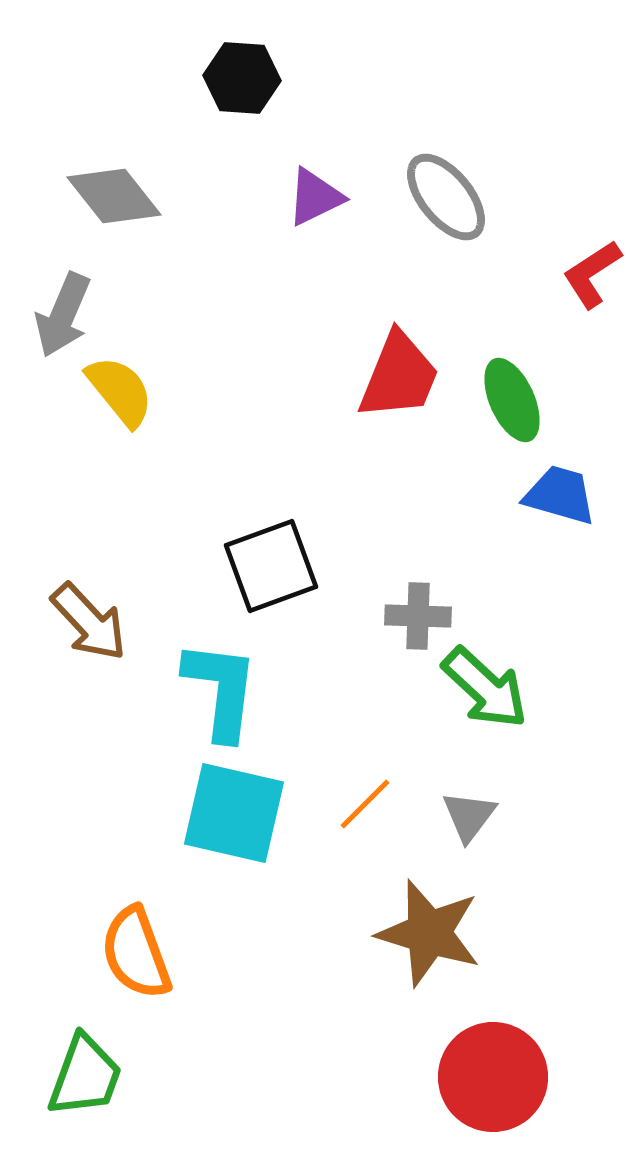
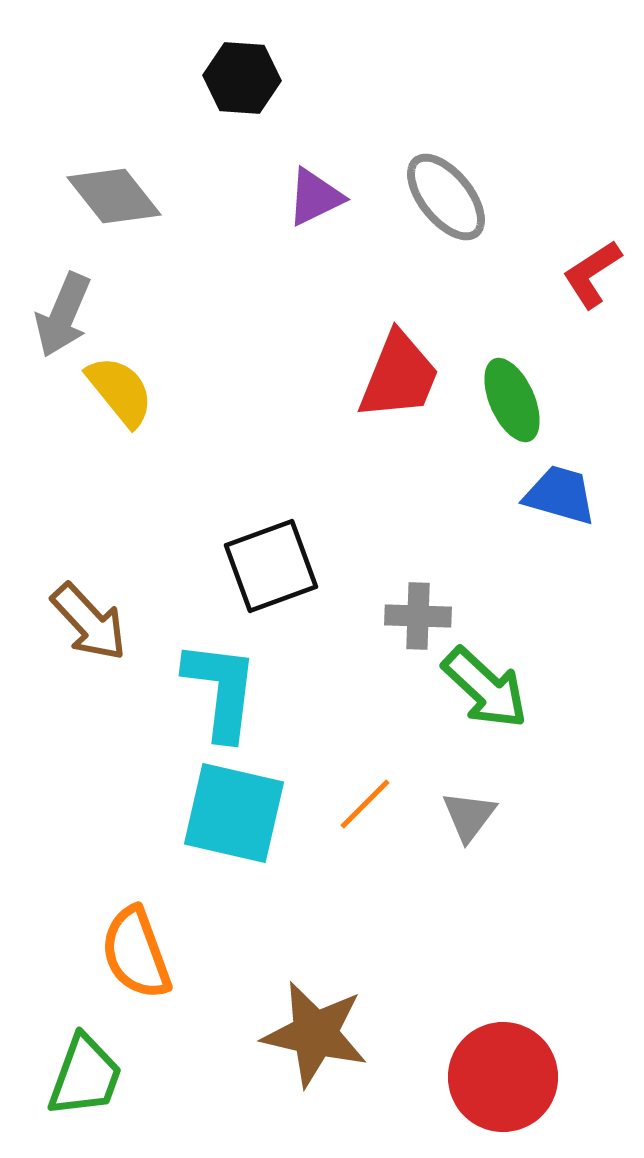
brown star: moved 114 px left, 101 px down; rotated 4 degrees counterclockwise
red circle: moved 10 px right
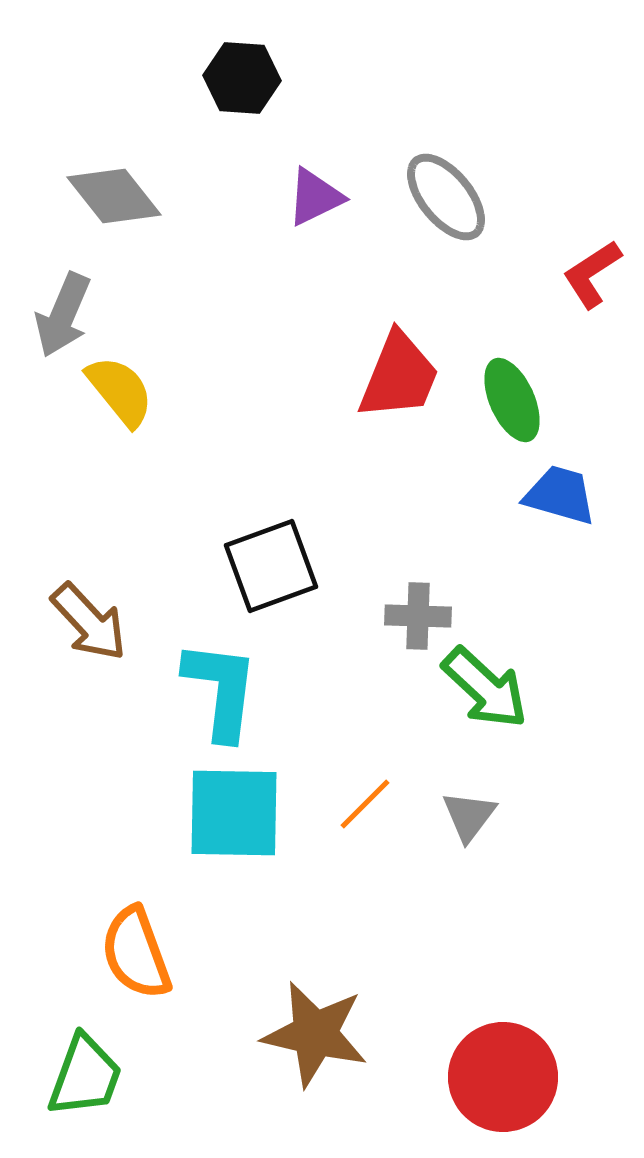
cyan square: rotated 12 degrees counterclockwise
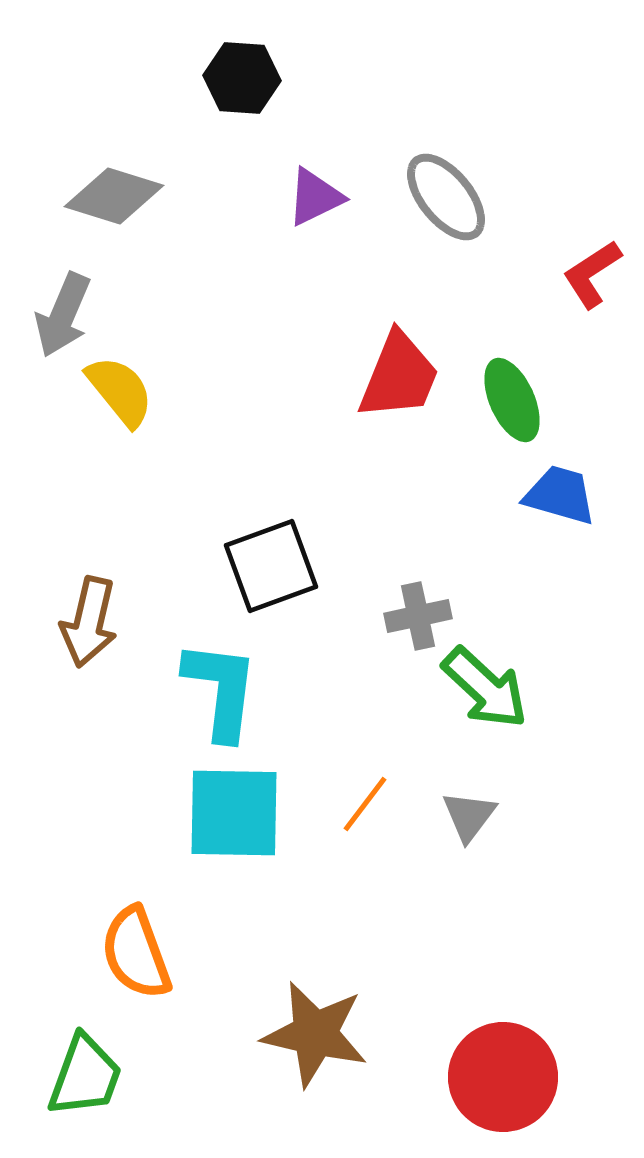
gray diamond: rotated 34 degrees counterclockwise
gray cross: rotated 14 degrees counterclockwise
brown arrow: rotated 56 degrees clockwise
orange line: rotated 8 degrees counterclockwise
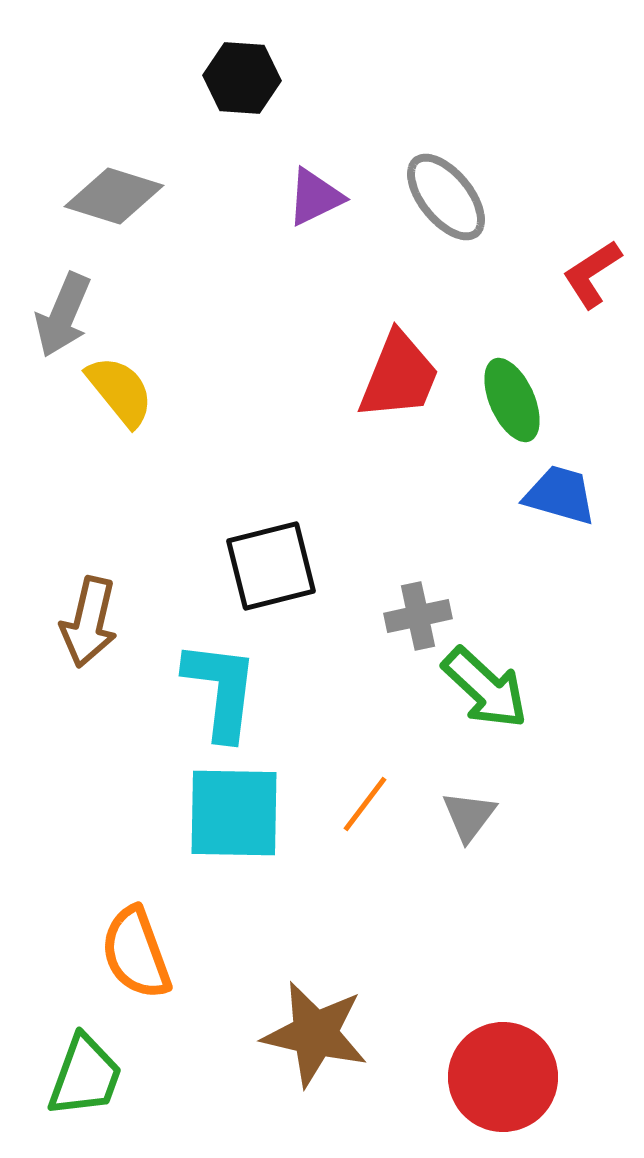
black square: rotated 6 degrees clockwise
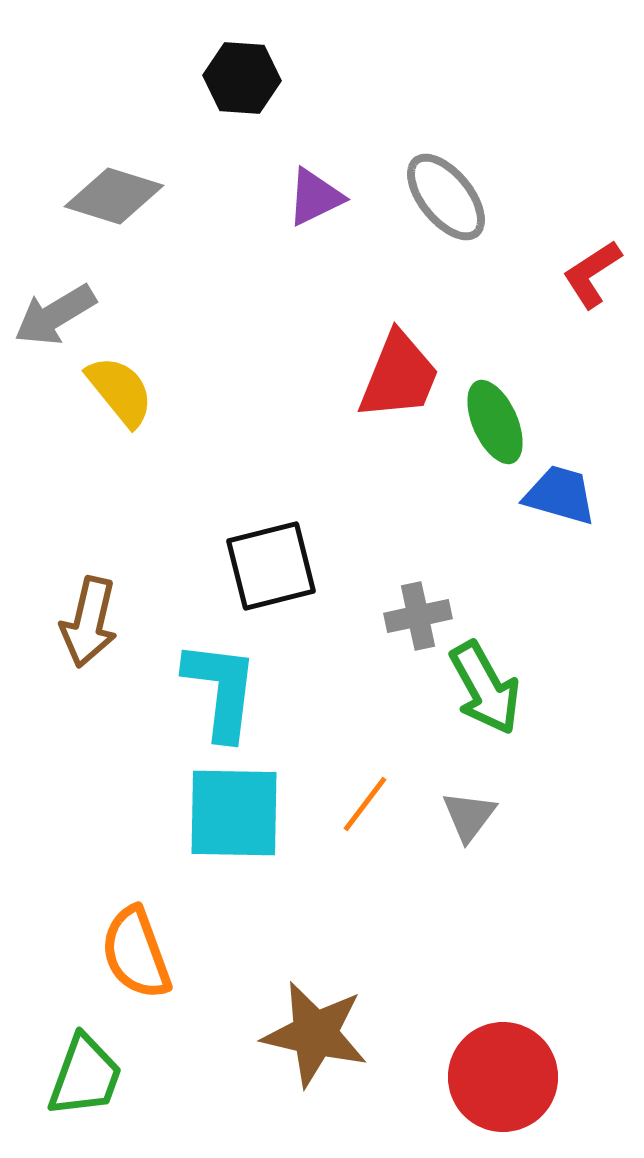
gray arrow: moved 8 px left; rotated 36 degrees clockwise
green ellipse: moved 17 px left, 22 px down
green arrow: rotated 18 degrees clockwise
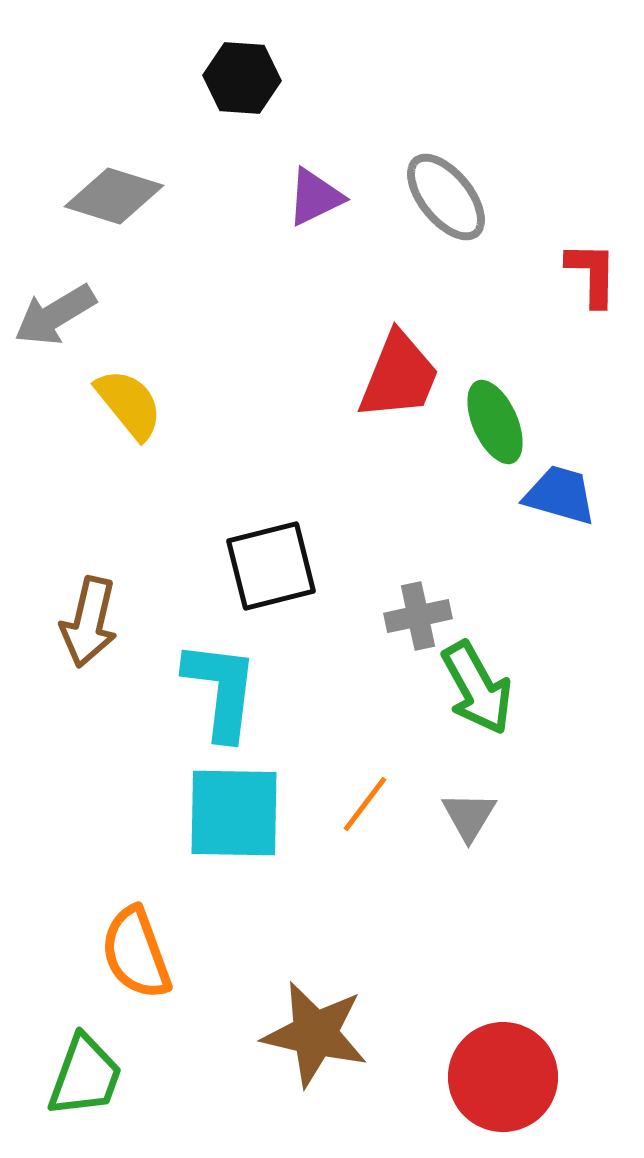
red L-shape: rotated 124 degrees clockwise
yellow semicircle: moved 9 px right, 13 px down
green arrow: moved 8 px left
gray triangle: rotated 6 degrees counterclockwise
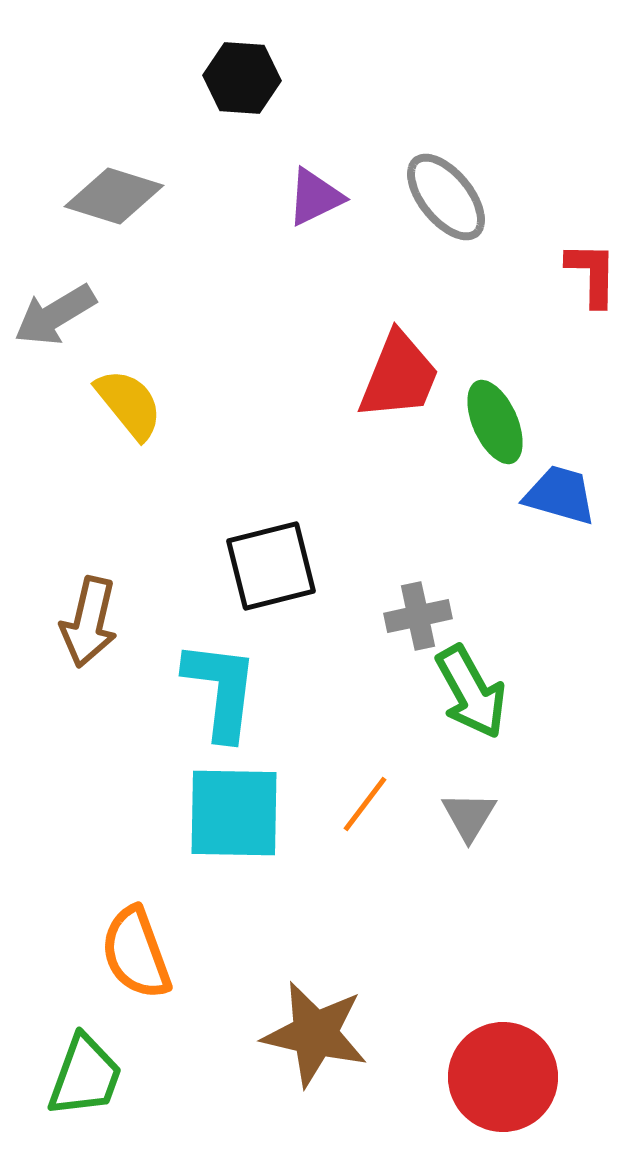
green arrow: moved 6 px left, 4 px down
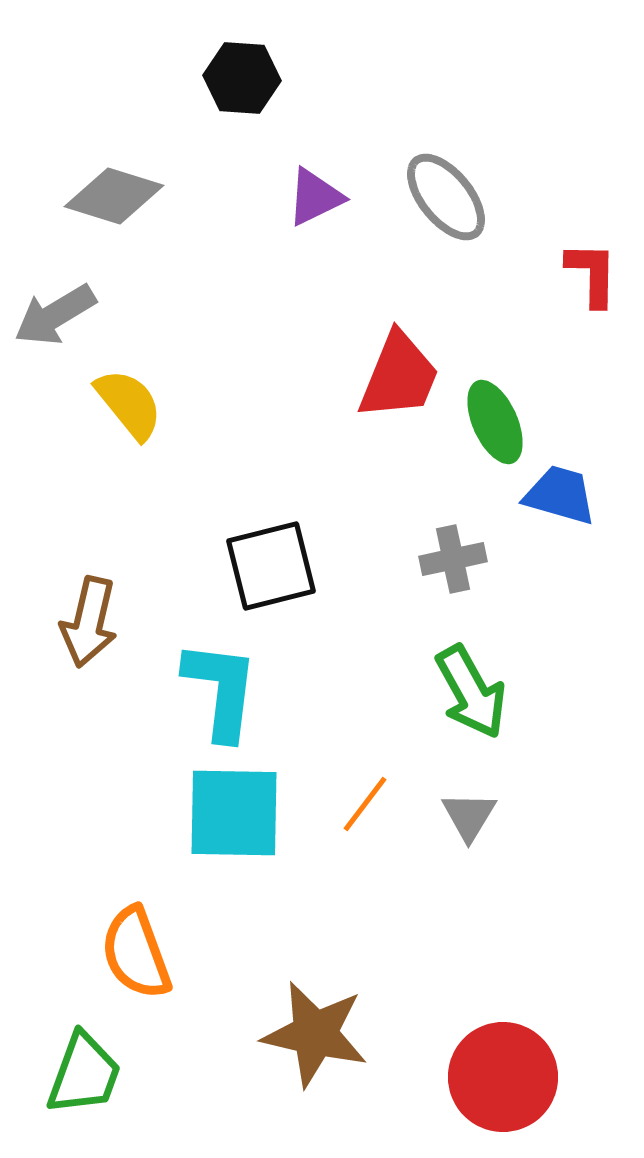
gray cross: moved 35 px right, 57 px up
green trapezoid: moved 1 px left, 2 px up
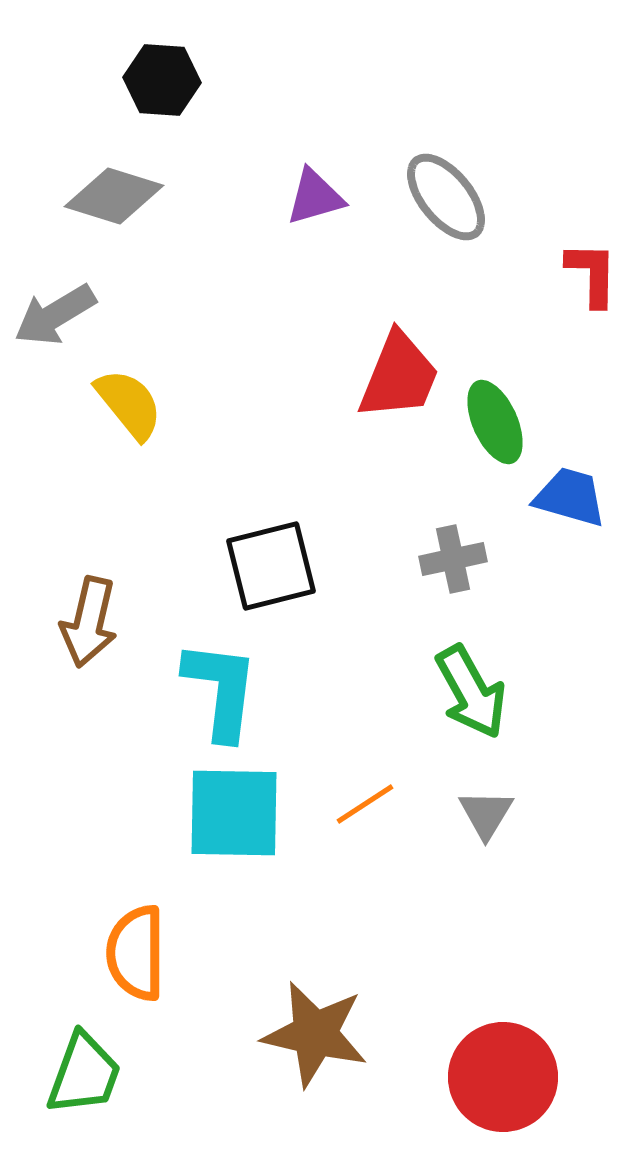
black hexagon: moved 80 px left, 2 px down
purple triangle: rotated 10 degrees clockwise
blue trapezoid: moved 10 px right, 2 px down
orange line: rotated 20 degrees clockwise
gray triangle: moved 17 px right, 2 px up
orange semicircle: rotated 20 degrees clockwise
